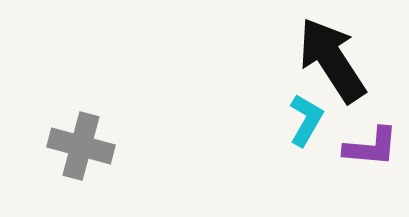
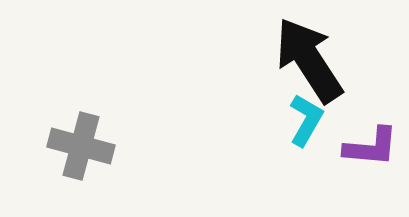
black arrow: moved 23 px left
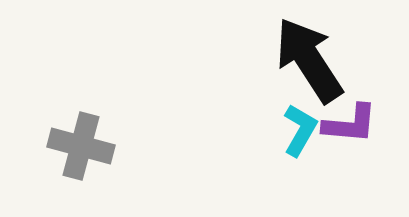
cyan L-shape: moved 6 px left, 10 px down
purple L-shape: moved 21 px left, 23 px up
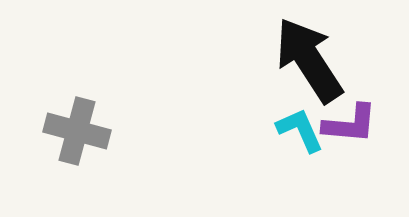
cyan L-shape: rotated 54 degrees counterclockwise
gray cross: moved 4 px left, 15 px up
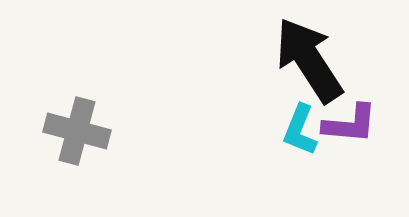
cyan L-shape: rotated 134 degrees counterclockwise
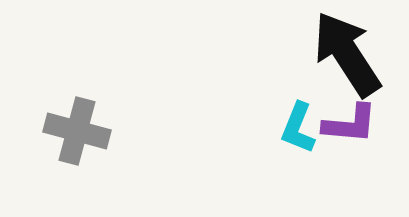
black arrow: moved 38 px right, 6 px up
cyan L-shape: moved 2 px left, 2 px up
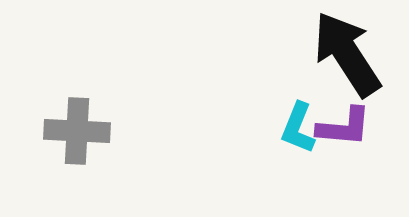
purple L-shape: moved 6 px left, 3 px down
gray cross: rotated 12 degrees counterclockwise
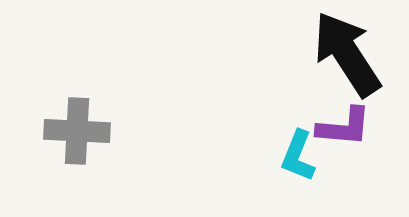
cyan L-shape: moved 28 px down
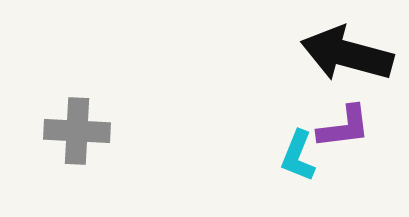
black arrow: rotated 42 degrees counterclockwise
purple L-shape: rotated 12 degrees counterclockwise
